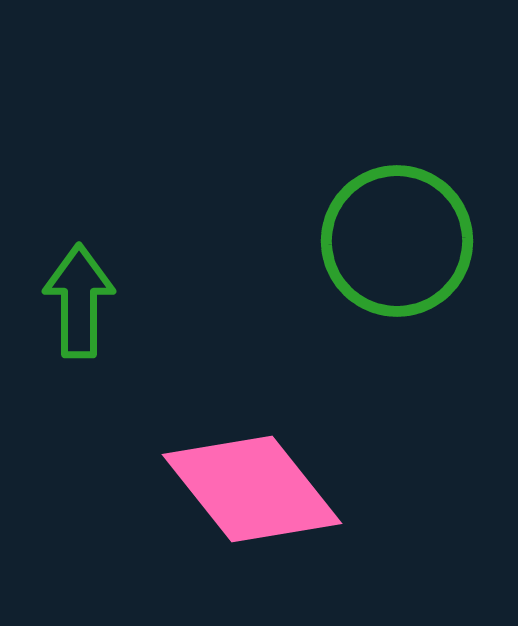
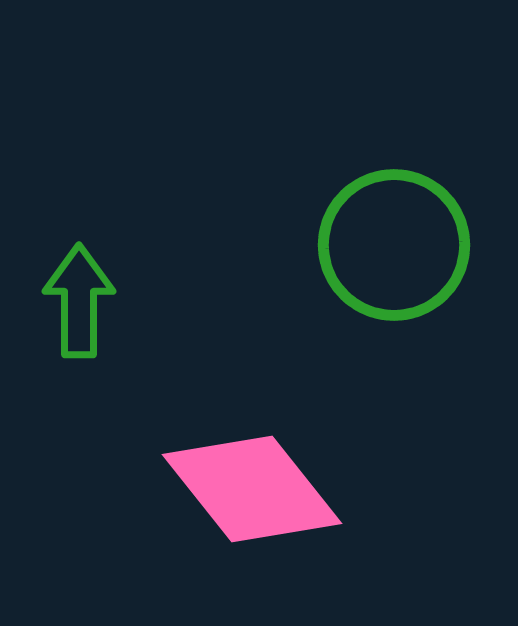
green circle: moved 3 px left, 4 px down
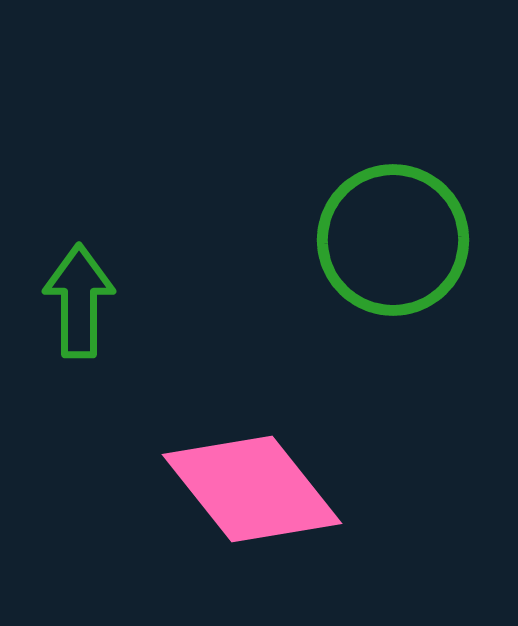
green circle: moved 1 px left, 5 px up
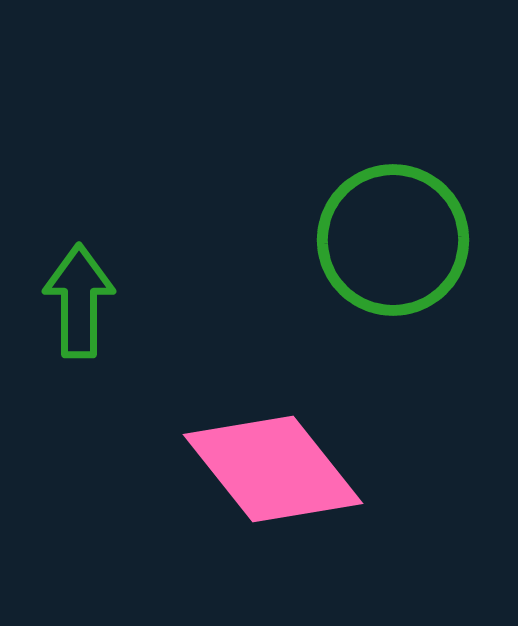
pink diamond: moved 21 px right, 20 px up
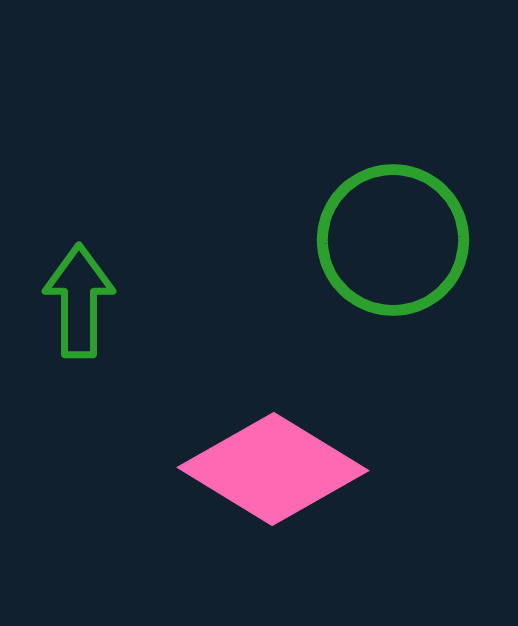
pink diamond: rotated 20 degrees counterclockwise
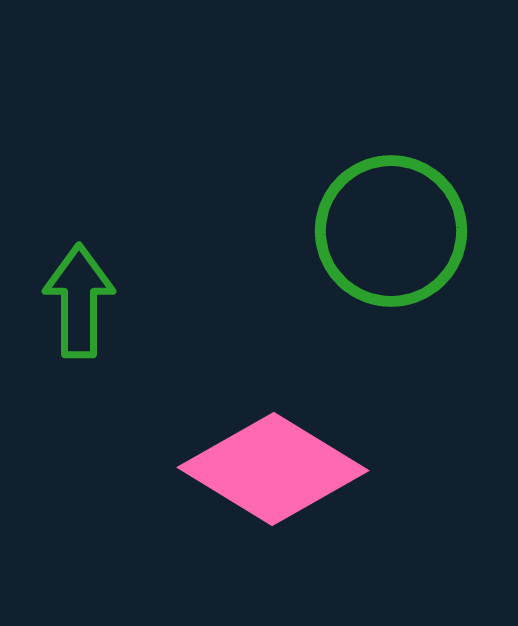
green circle: moved 2 px left, 9 px up
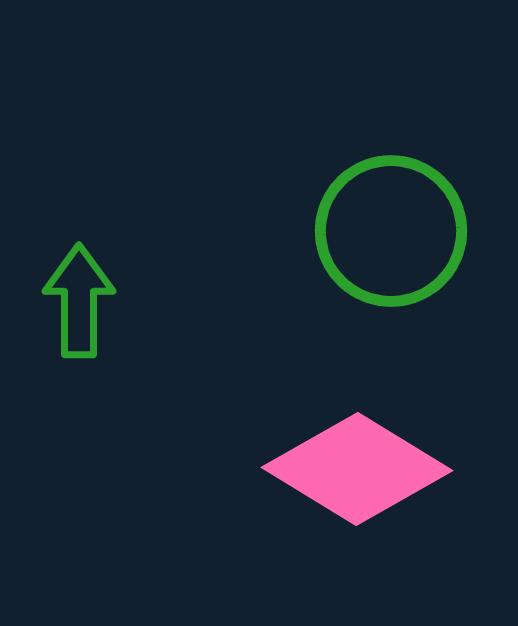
pink diamond: moved 84 px right
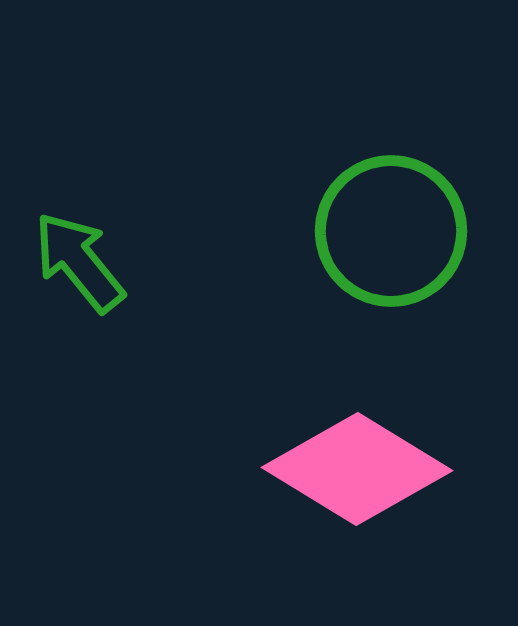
green arrow: moved 39 px up; rotated 39 degrees counterclockwise
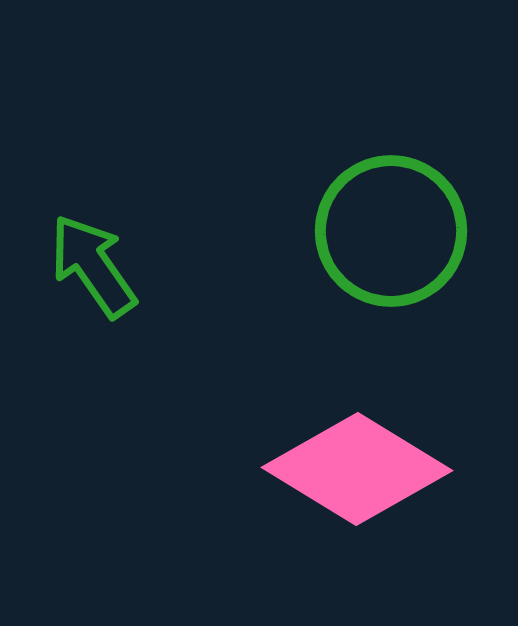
green arrow: moved 14 px right, 4 px down; rotated 4 degrees clockwise
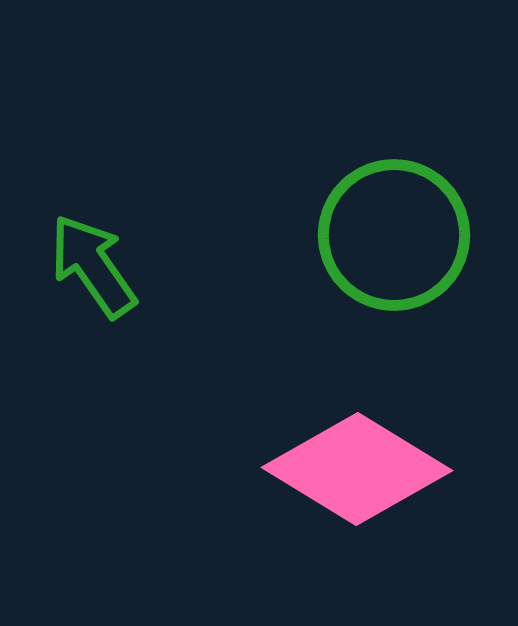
green circle: moved 3 px right, 4 px down
